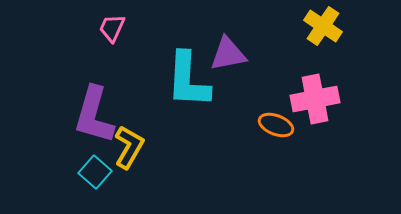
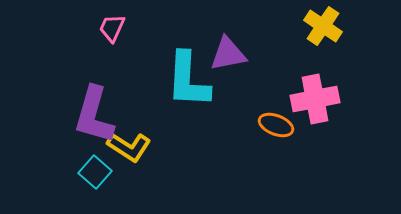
yellow L-shape: rotated 93 degrees clockwise
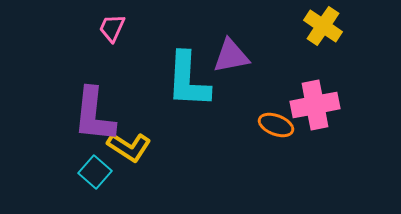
purple triangle: moved 3 px right, 2 px down
pink cross: moved 6 px down
purple L-shape: rotated 10 degrees counterclockwise
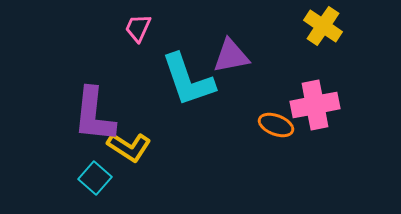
pink trapezoid: moved 26 px right
cyan L-shape: rotated 22 degrees counterclockwise
cyan square: moved 6 px down
